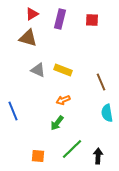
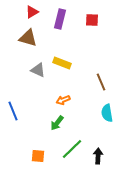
red triangle: moved 2 px up
yellow rectangle: moved 1 px left, 7 px up
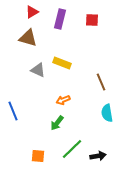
black arrow: rotated 77 degrees clockwise
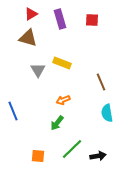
red triangle: moved 1 px left, 2 px down
purple rectangle: rotated 30 degrees counterclockwise
gray triangle: rotated 35 degrees clockwise
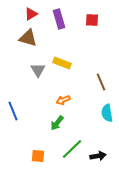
purple rectangle: moved 1 px left
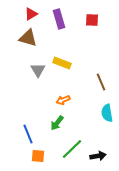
blue line: moved 15 px right, 23 px down
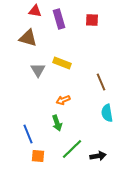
red triangle: moved 4 px right, 3 px up; rotated 40 degrees clockwise
green arrow: rotated 56 degrees counterclockwise
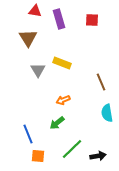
brown triangle: rotated 42 degrees clockwise
green arrow: rotated 70 degrees clockwise
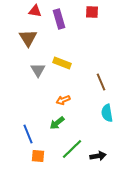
red square: moved 8 px up
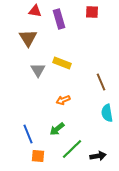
green arrow: moved 6 px down
